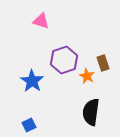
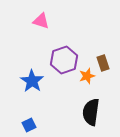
orange star: rotated 28 degrees clockwise
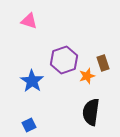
pink triangle: moved 12 px left
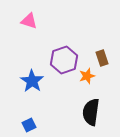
brown rectangle: moved 1 px left, 5 px up
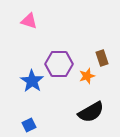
purple hexagon: moved 5 px left, 4 px down; rotated 20 degrees clockwise
black semicircle: rotated 128 degrees counterclockwise
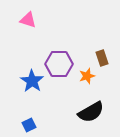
pink triangle: moved 1 px left, 1 px up
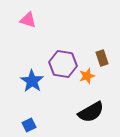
purple hexagon: moved 4 px right; rotated 8 degrees clockwise
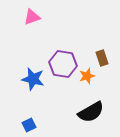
pink triangle: moved 4 px right, 3 px up; rotated 36 degrees counterclockwise
blue star: moved 1 px right, 2 px up; rotated 20 degrees counterclockwise
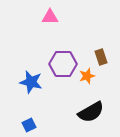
pink triangle: moved 18 px right; rotated 18 degrees clockwise
brown rectangle: moved 1 px left, 1 px up
purple hexagon: rotated 8 degrees counterclockwise
blue star: moved 2 px left, 3 px down
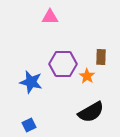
brown rectangle: rotated 21 degrees clockwise
orange star: rotated 21 degrees counterclockwise
